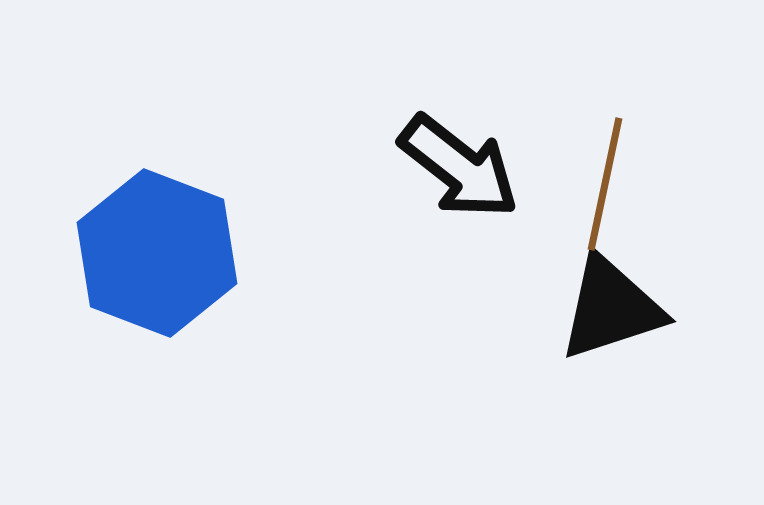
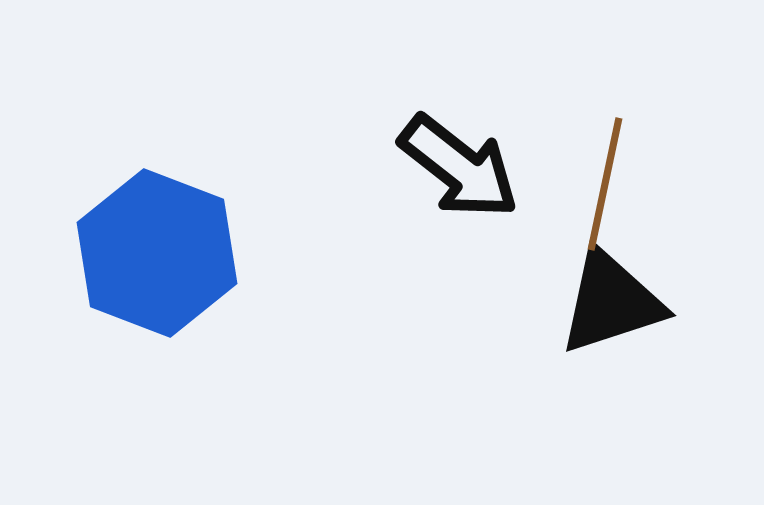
black triangle: moved 6 px up
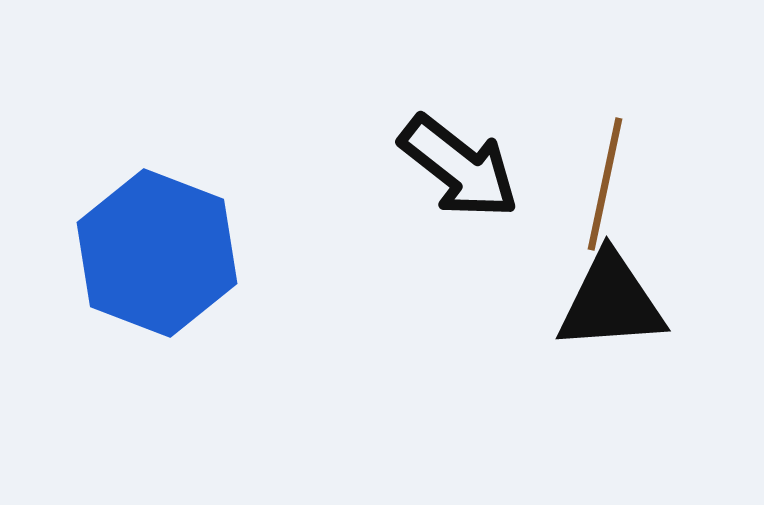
black triangle: rotated 14 degrees clockwise
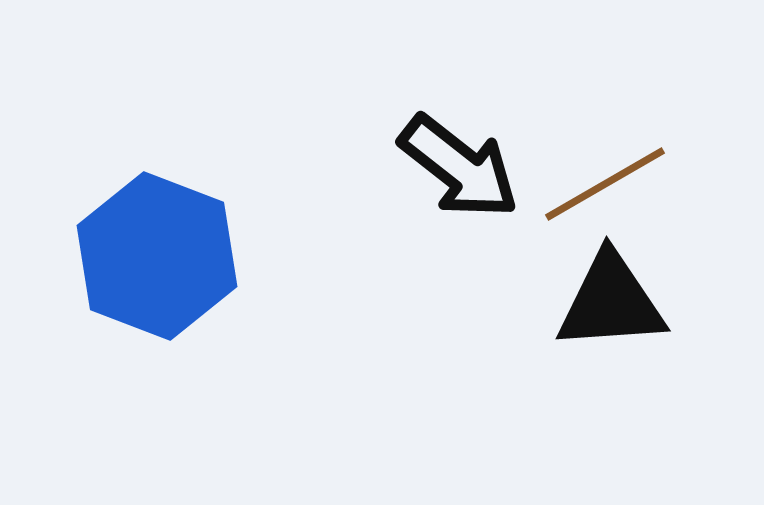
brown line: rotated 48 degrees clockwise
blue hexagon: moved 3 px down
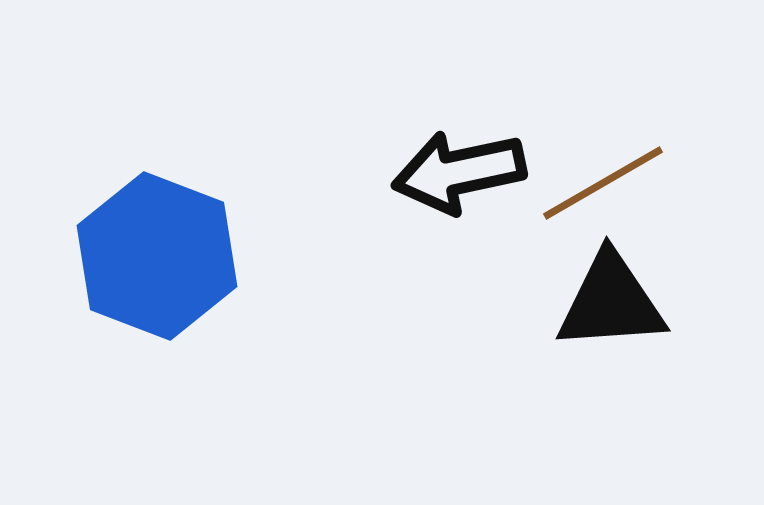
black arrow: moved 5 px down; rotated 130 degrees clockwise
brown line: moved 2 px left, 1 px up
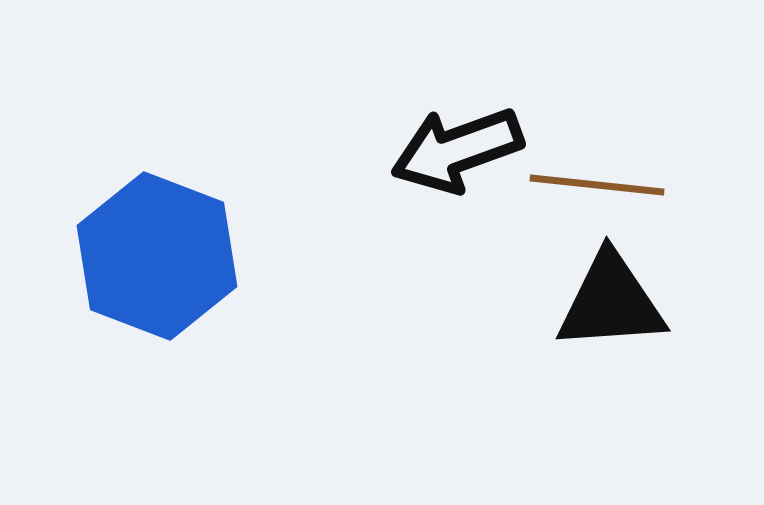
black arrow: moved 2 px left, 22 px up; rotated 8 degrees counterclockwise
brown line: moved 6 px left, 2 px down; rotated 36 degrees clockwise
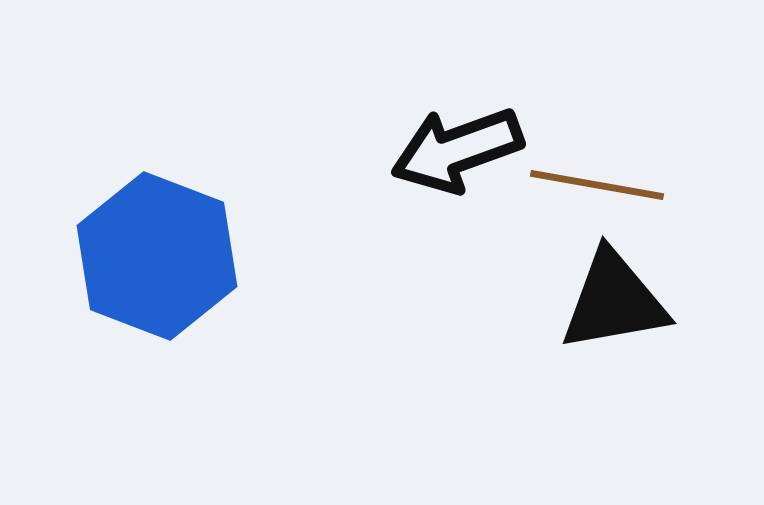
brown line: rotated 4 degrees clockwise
black triangle: moved 3 px right, 1 px up; rotated 6 degrees counterclockwise
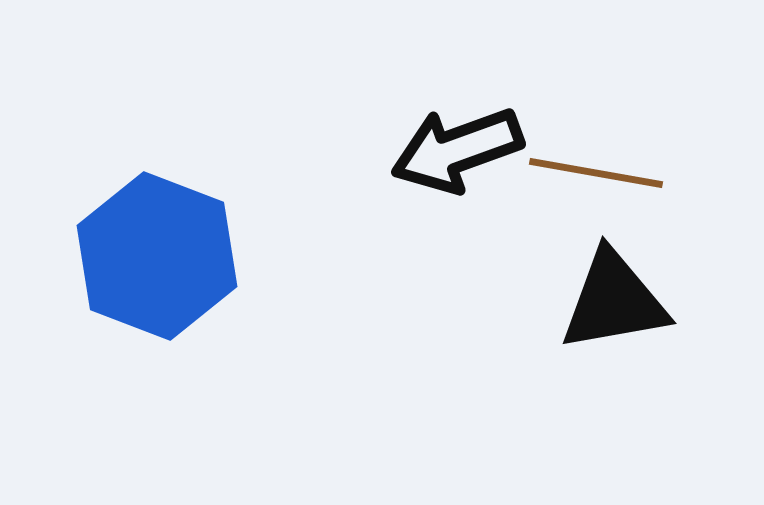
brown line: moved 1 px left, 12 px up
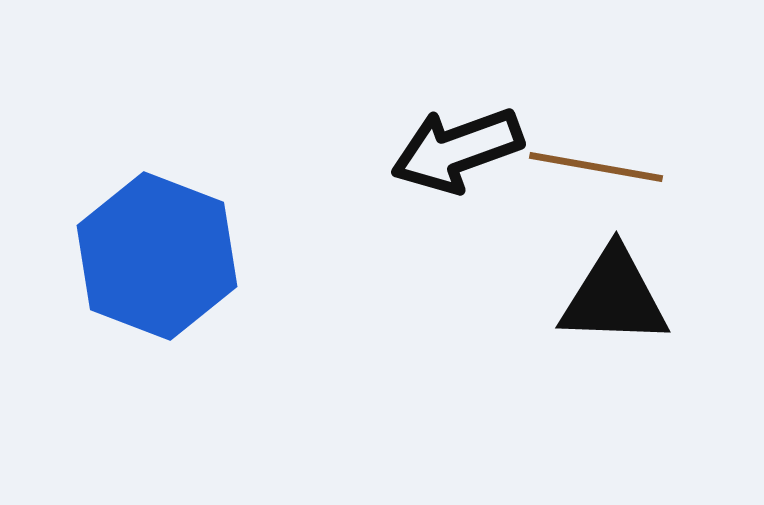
brown line: moved 6 px up
black triangle: moved 4 px up; rotated 12 degrees clockwise
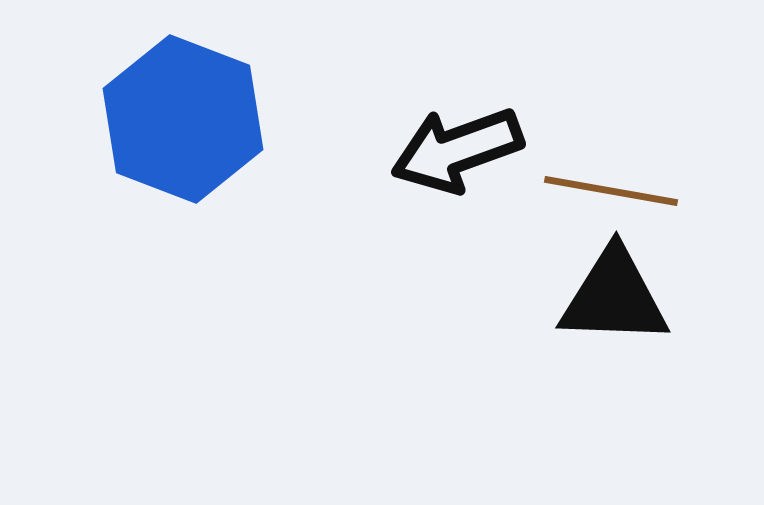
brown line: moved 15 px right, 24 px down
blue hexagon: moved 26 px right, 137 px up
